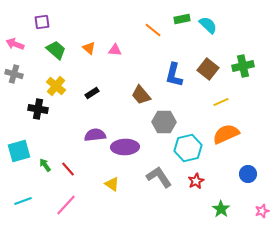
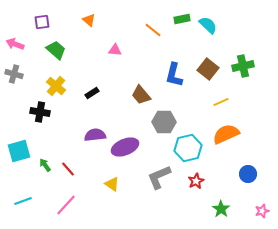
orange triangle: moved 28 px up
black cross: moved 2 px right, 3 px down
purple ellipse: rotated 20 degrees counterclockwise
gray L-shape: rotated 80 degrees counterclockwise
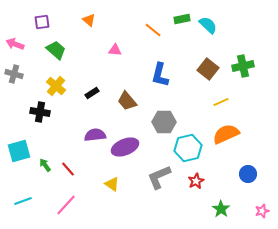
blue L-shape: moved 14 px left
brown trapezoid: moved 14 px left, 6 px down
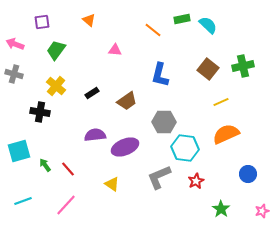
green trapezoid: rotated 95 degrees counterclockwise
brown trapezoid: rotated 85 degrees counterclockwise
cyan hexagon: moved 3 px left; rotated 20 degrees clockwise
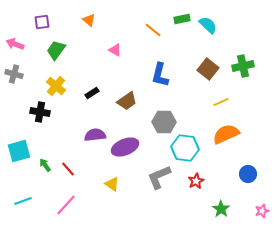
pink triangle: rotated 24 degrees clockwise
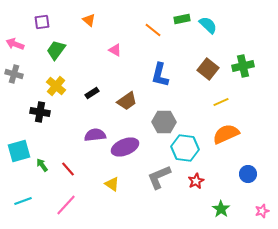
green arrow: moved 3 px left
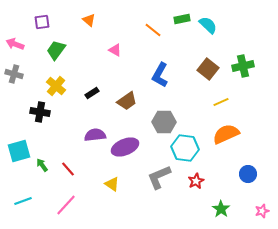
blue L-shape: rotated 15 degrees clockwise
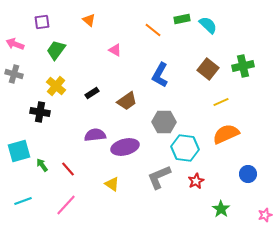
purple ellipse: rotated 8 degrees clockwise
pink star: moved 3 px right, 4 px down
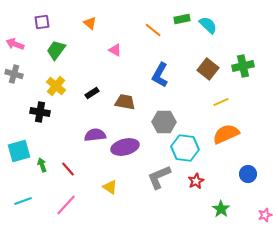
orange triangle: moved 1 px right, 3 px down
brown trapezoid: moved 2 px left, 1 px down; rotated 135 degrees counterclockwise
green arrow: rotated 16 degrees clockwise
yellow triangle: moved 2 px left, 3 px down
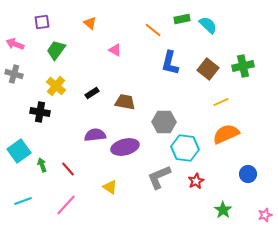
blue L-shape: moved 10 px right, 12 px up; rotated 15 degrees counterclockwise
cyan square: rotated 20 degrees counterclockwise
green star: moved 2 px right, 1 px down
